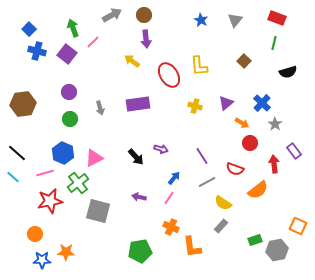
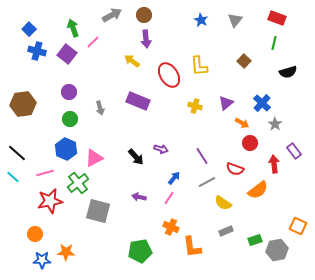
purple rectangle at (138, 104): moved 3 px up; rotated 30 degrees clockwise
blue hexagon at (63, 153): moved 3 px right, 4 px up
gray rectangle at (221, 226): moved 5 px right, 5 px down; rotated 24 degrees clockwise
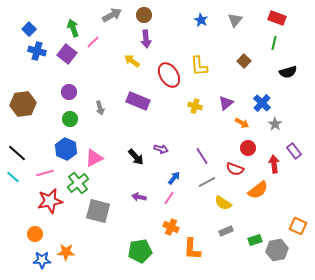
red circle at (250, 143): moved 2 px left, 5 px down
orange L-shape at (192, 247): moved 2 px down; rotated 10 degrees clockwise
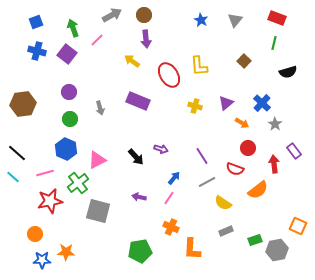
blue square at (29, 29): moved 7 px right, 7 px up; rotated 24 degrees clockwise
pink line at (93, 42): moved 4 px right, 2 px up
pink triangle at (94, 158): moved 3 px right, 2 px down
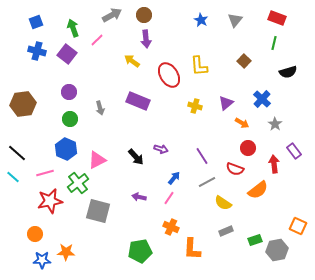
blue cross at (262, 103): moved 4 px up
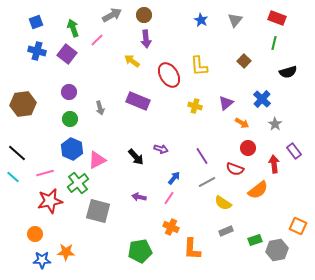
blue hexagon at (66, 149): moved 6 px right
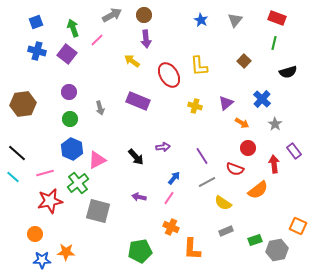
purple arrow at (161, 149): moved 2 px right, 2 px up; rotated 24 degrees counterclockwise
